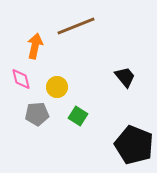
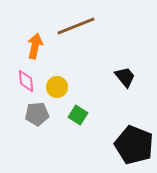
pink diamond: moved 5 px right, 2 px down; rotated 10 degrees clockwise
green square: moved 1 px up
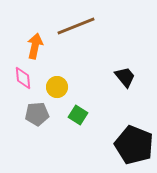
pink diamond: moved 3 px left, 3 px up
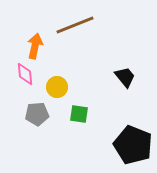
brown line: moved 1 px left, 1 px up
pink diamond: moved 2 px right, 4 px up
green square: moved 1 px right, 1 px up; rotated 24 degrees counterclockwise
black pentagon: moved 1 px left
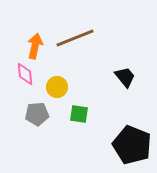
brown line: moved 13 px down
black pentagon: moved 1 px left
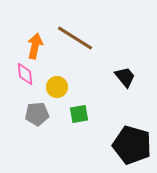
brown line: rotated 54 degrees clockwise
green square: rotated 18 degrees counterclockwise
black pentagon: rotated 6 degrees counterclockwise
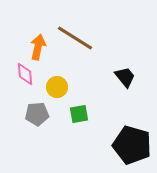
orange arrow: moved 3 px right, 1 px down
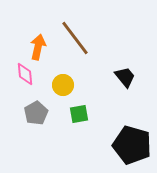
brown line: rotated 21 degrees clockwise
yellow circle: moved 6 px right, 2 px up
gray pentagon: moved 1 px left, 1 px up; rotated 25 degrees counterclockwise
